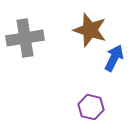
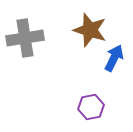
purple hexagon: rotated 25 degrees counterclockwise
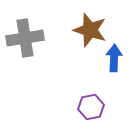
blue arrow: rotated 24 degrees counterclockwise
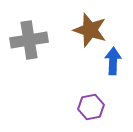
gray cross: moved 4 px right, 2 px down
blue arrow: moved 1 px left, 3 px down
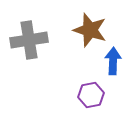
purple hexagon: moved 12 px up
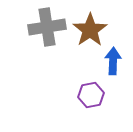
brown star: rotated 20 degrees clockwise
gray cross: moved 18 px right, 13 px up
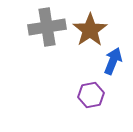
blue arrow: rotated 20 degrees clockwise
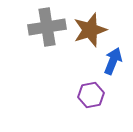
brown star: rotated 16 degrees clockwise
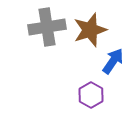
blue arrow: rotated 12 degrees clockwise
purple hexagon: rotated 20 degrees counterclockwise
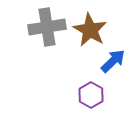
brown star: rotated 24 degrees counterclockwise
blue arrow: rotated 12 degrees clockwise
